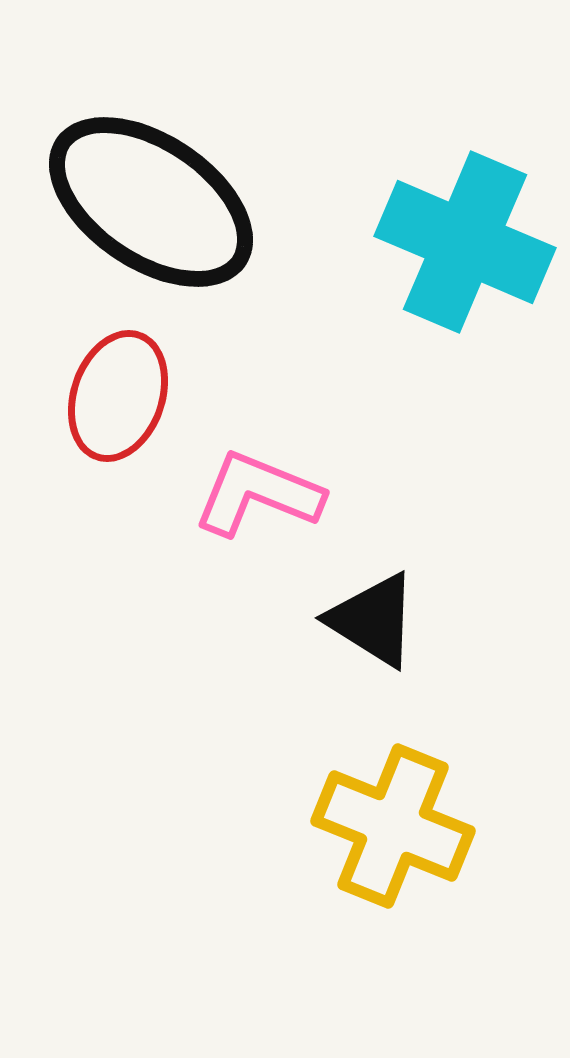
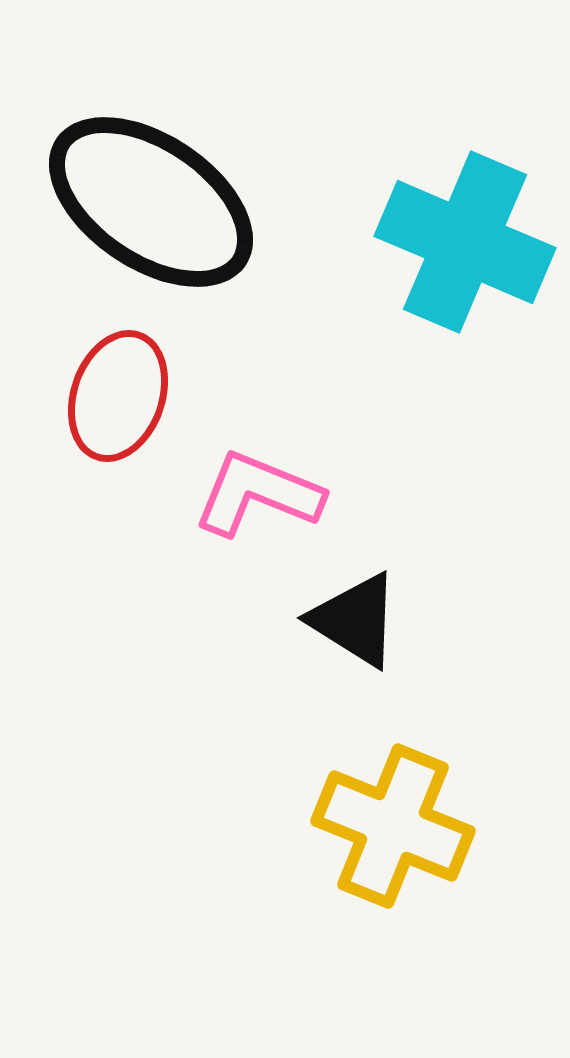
black triangle: moved 18 px left
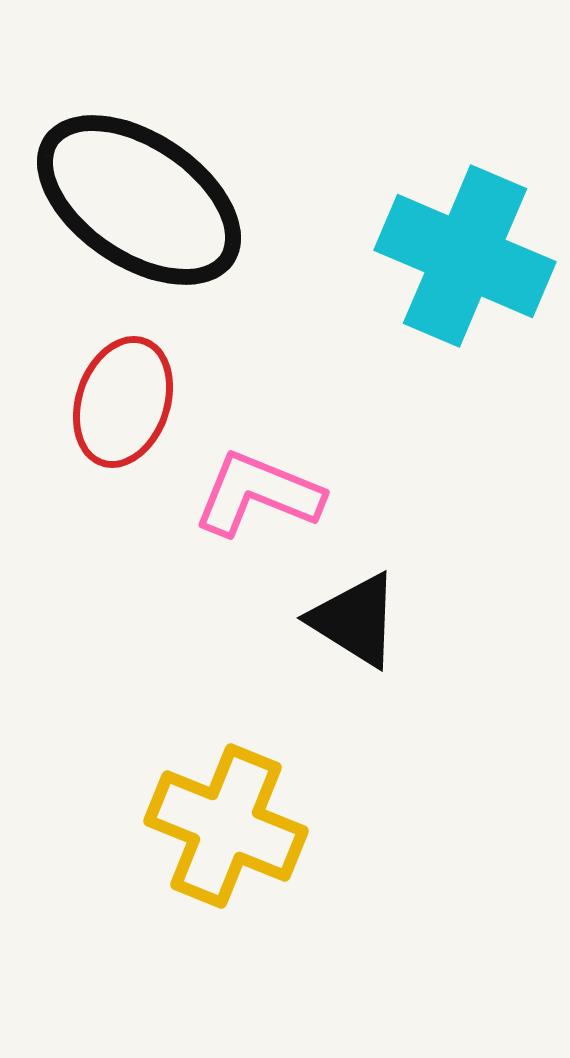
black ellipse: moved 12 px left, 2 px up
cyan cross: moved 14 px down
red ellipse: moved 5 px right, 6 px down
yellow cross: moved 167 px left
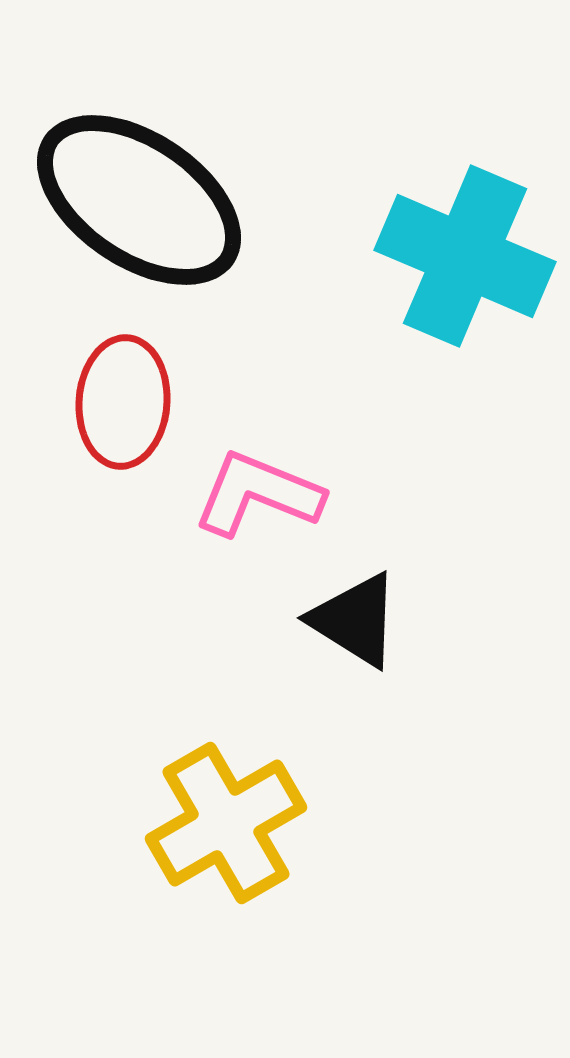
red ellipse: rotated 15 degrees counterclockwise
yellow cross: moved 3 px up; rotated 38 degrees clockwise
